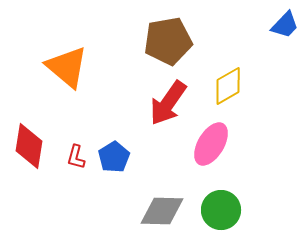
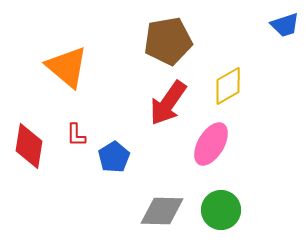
blue trapezoid: rotated 28 degrees clockwise
red L-shape: moved 22 px up; rotated 15 degrees counterclockwise
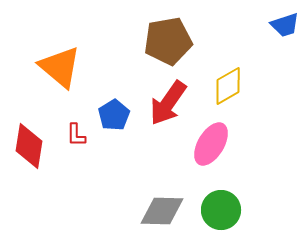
orange triangle: moved 7 px left
blue pentagon: moved 42 px up
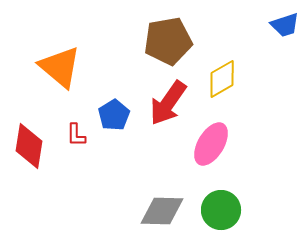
yellow diamond: moved 6 px left, 7 px up
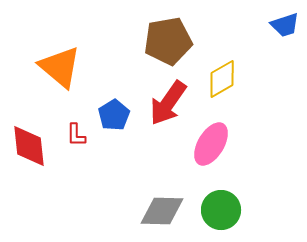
red diamond: rotated 15 degrees counterclockwise
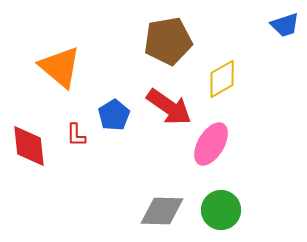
red arrow: moved 1 px right, 4 px down; rotated 90 degrees counterclockwise
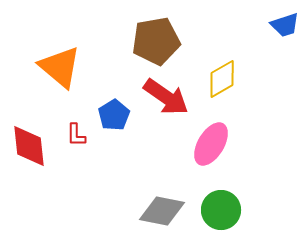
brown pentagon: moved 12 px left
red arrow: moved 3 px left, 10 px up
gray diamond: rotated 9 degrees clockwise
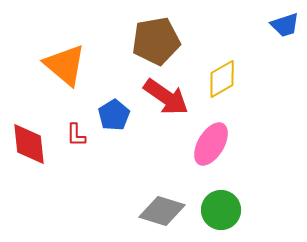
orange triangle: moved 5 px right, 2 px up
red diamond: moved 2 px up
gray diamond: rotated 6 degrees clockwise
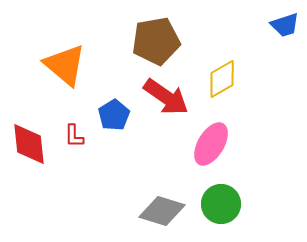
red L-shape: moved 2 px left, 1 px down
green circle: moved 6 px up
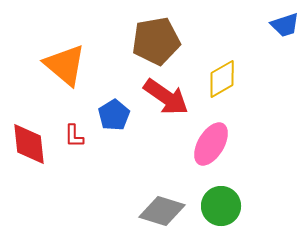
green circle: moved 2 px down
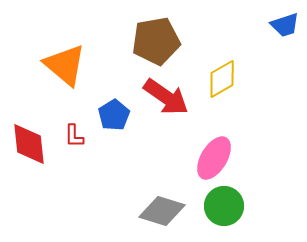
pink ellipse: moved 3 px right, 14 px down
green circle: moved 3 px right
